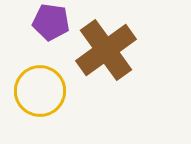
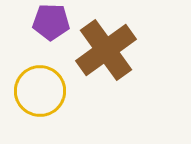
purple pentagon: rotated 6 degrees counterclockwise
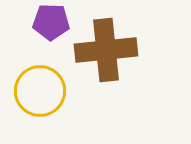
brown cross: rotated 30 degrees clockwise
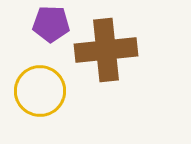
purple pentagon: moved 2 px down
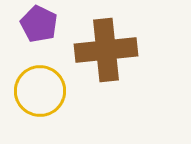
purple pentagon: moved 12 px left; rotated 24 degrees clockwise
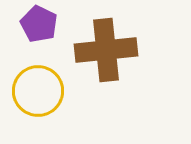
yellow circle: moved 2 px left
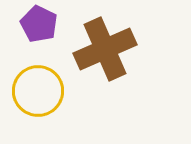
brown cross: moved 1 px left, 1 px up; rotated 18 degrees counterclockwise
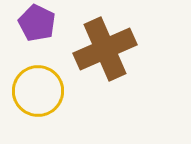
purple pentagon: moved 2 px left, 1 px up
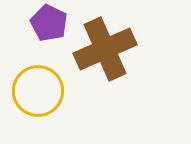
purple pentagon: moved 12 px right
